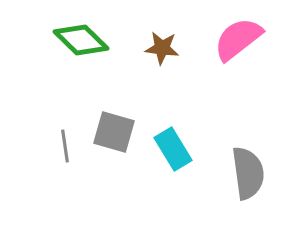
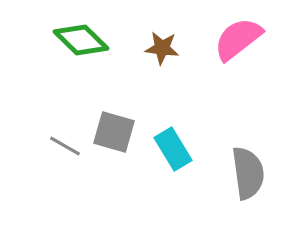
gray line: rotated 52 degrees counterclockwise
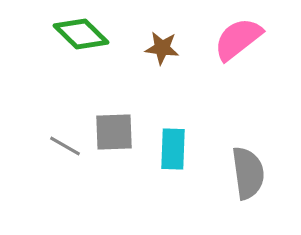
green diamond: moved 6 px up
gray square: rotated 18 degrees counterclockwise
cyan rectangle: rotated 33 degrees clockwise
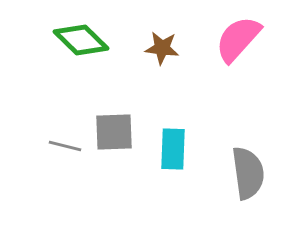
green diamond: moved 6 px down
pink semicircle: rotated 10 degrees counterclockwise
gray line: rotated 16 degrees counterclockwise
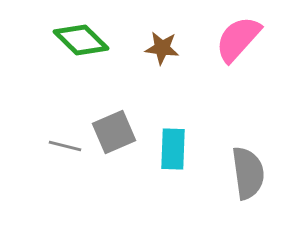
gray square: rotated 21 degrees counterclockwise
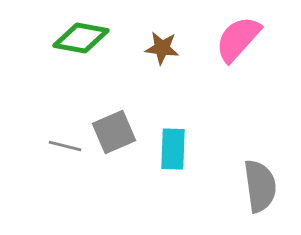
green diamond: moved 2 px up; rotated 34 degrees counterclockwise
gray semicircle: moved 12 px right, 13 px down
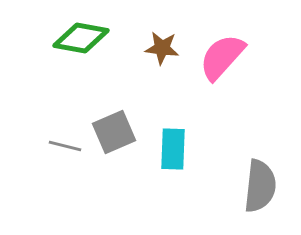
pink semicircle: moved 16 px left, 18 px down
gray semicircle: rotated 14 degrees clockwise
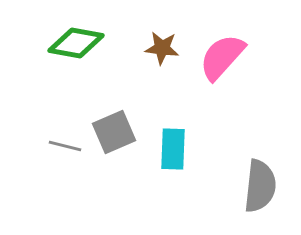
green diamond: moved 5 px left, 5 px down
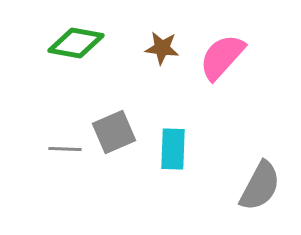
gray line: moved 3 px down; rotated 12 degrees counterclockwise
gray semicircle: rotated 22 degrees clockwise
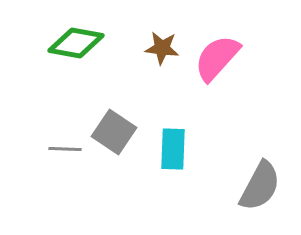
pink semicircle: moved 5 px left, 1 px down
gray square: rotated 33 degrees counterclockwise
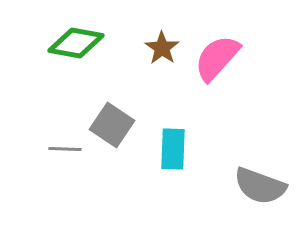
brown star: rotated 28 degrees clockwise
gray square: moved 2 px left, 7 px up
gray semicircle: rotated 82 degrees clockwise
